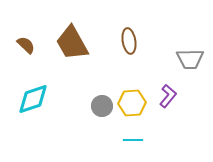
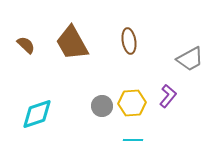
gray trapezoid: rotated 28 degrees counterclockwise
cyan diamond: moved 4 px right, 15 px down
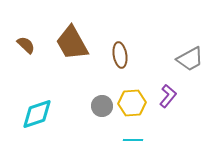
brown ellipse: moved 9 px left, 14 px down
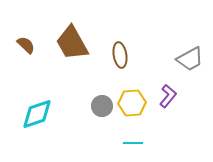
cyan line: moved 3 px down
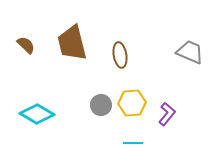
brown trapezoid: rotated 15 degrees clockwise
gray trapezoid: moved 7 px up; rotated 128 degrees counterclockwise
purple L-shape: moved 1 px left, 18 px down
gray circle: moved 1 px left, 1 px up
cyan diamond: rotated 48 degrees clockwise
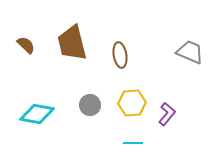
gray circle: moved 11 px left
cyan diamond: rotated 20 degrees counterclockwise
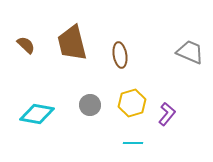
yellow hexagon: rotated 12 degrees counterclockwise
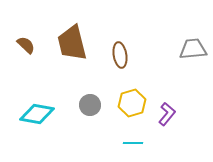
gray trapezoid: moved 3 px right, 3 px up; rotated 28 degrees counterclockwise
